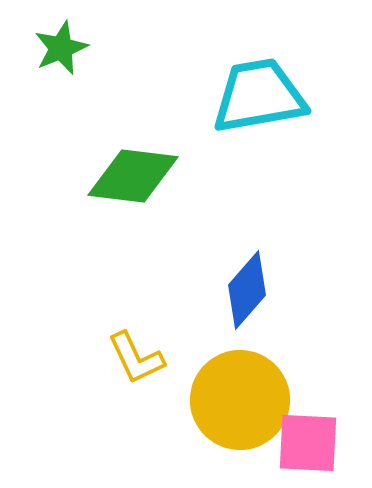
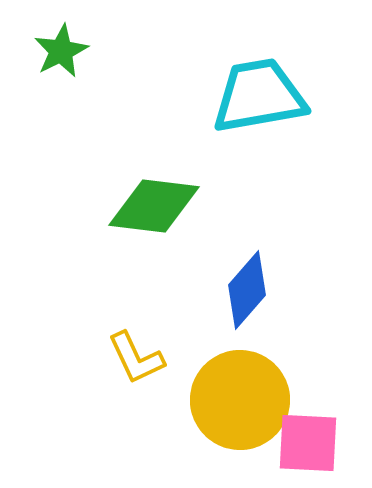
green star: moved 3 px down; rotated 4 degrees counterclockwise
green diamond: moved 21 px right, 30 px down
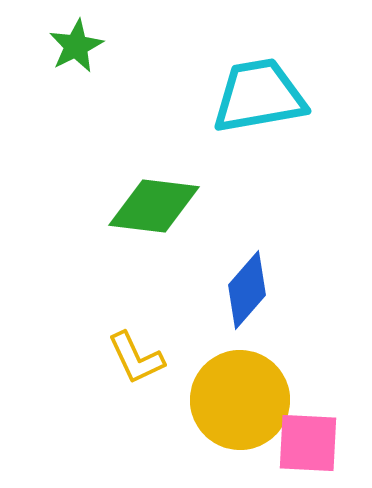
green star: moved 15 px right, 5 px up
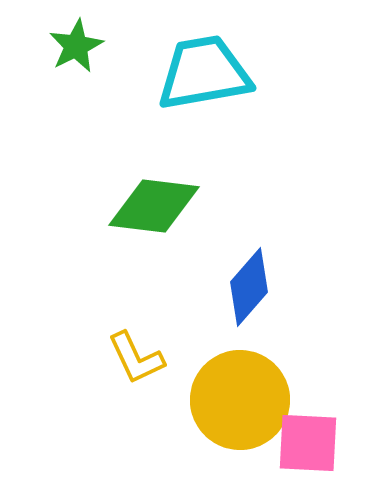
cyan trapezoid: moved 55 px left, 23 px up
blue diamond: moved 2 px right, 3 px up
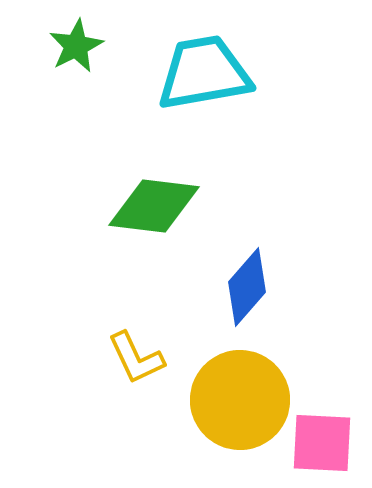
blue diamond: moved 2 px left
pink square: moved 14 px right
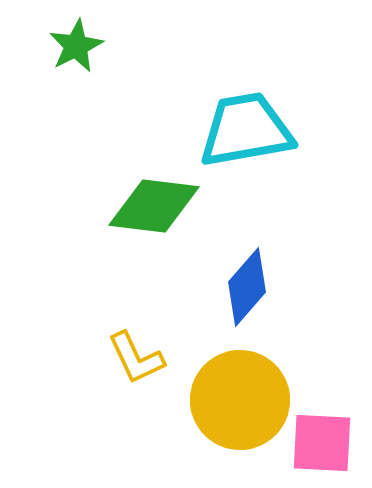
cyan trapezoid: moved 42 px right, 57 px down
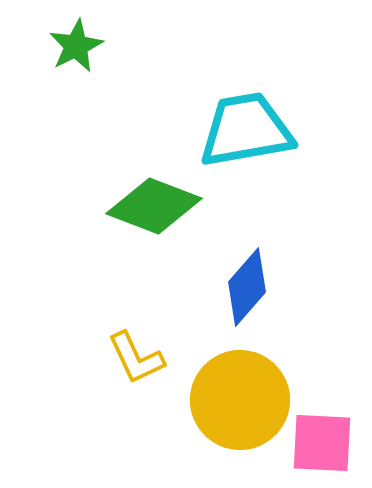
green diamond: rotated 14 degrees clockwise
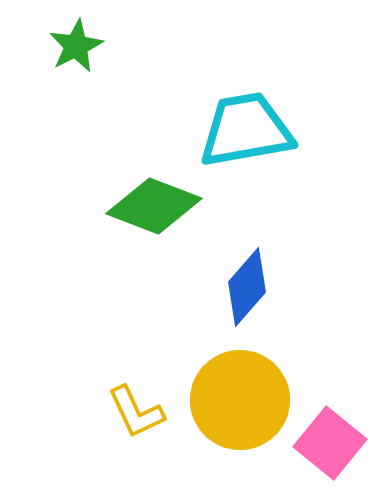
yellow L-shape: moved 54 px down
pink square: moved 8 px right; rotated 36 degrees clockwise
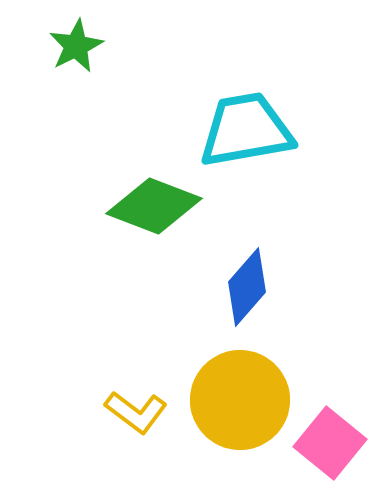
yellow L-shape: rotated 28 degrees counterclockwise
